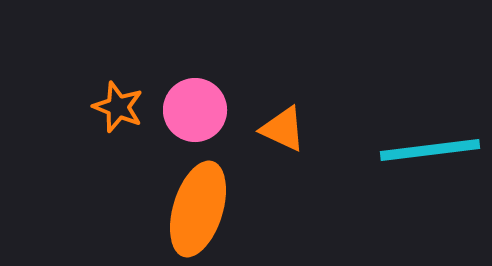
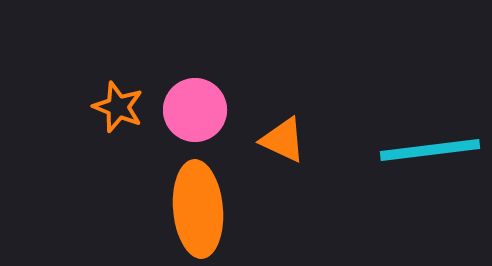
orange triangle: moved 11 px down
orange ellipse: rotated 22 degrees counterclockwise
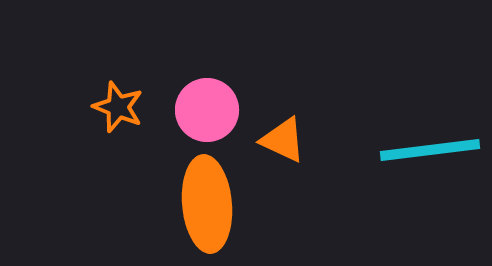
pink circle: moved 12 px right
orange ellipse: moved 9 px right, 5 px up
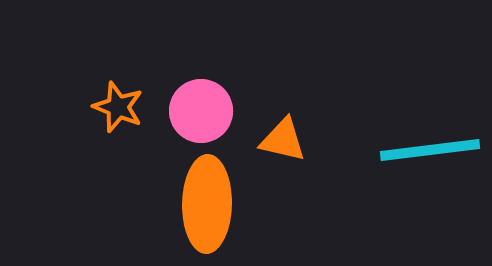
pink circle: moved 6 px left, 1 px down
orange triangle: rotated 12 degrees counterclockwise
orange ellipse: rotated 6 degrees clockwise
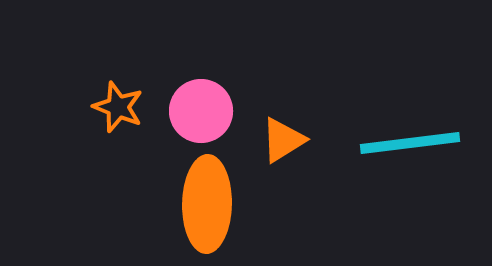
orange triangle: rotated 45 degrees counterclockwise
cyan line: moved 20 px left, 7 px up
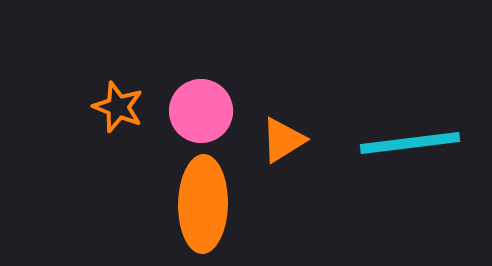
orange ellipse: moved 4 px left
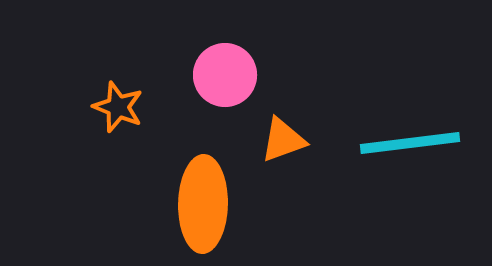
pink circle: moved 24 px right, 36 px up
orange triangle: rotated 12 degrees clockwise
